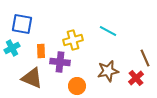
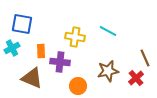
yellow cross: moved 2 px right, 3 px up; rotated 24 degrees clockwise
orange circle: moved 1 px right
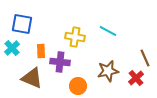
cyan cross: rotated 14 degrees counterclockwise
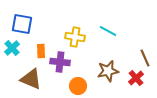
brown triangle: moved 1 px left, 1 px down
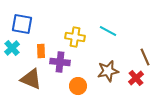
brown line: moved 1 px up
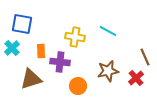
brown triangle: rotated 40 degrees counterclockwise
